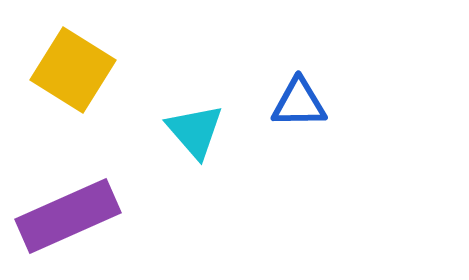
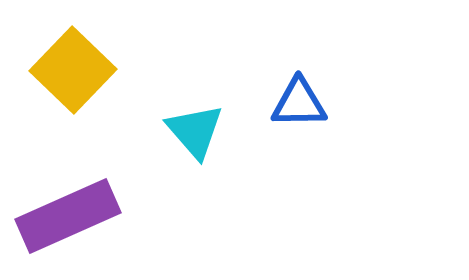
yellow square: rotated 12 degrees clockwise
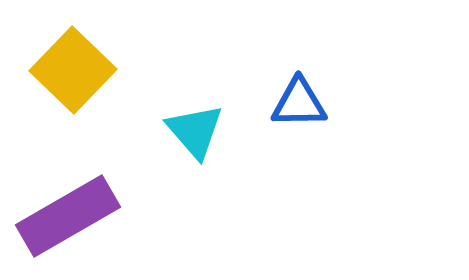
purple rectangle: rotated 6 degrees counterclockwise
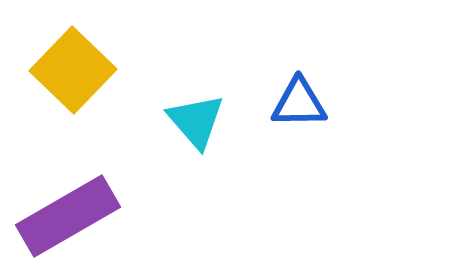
cyan triangle: moved 1 px right, 10 px up
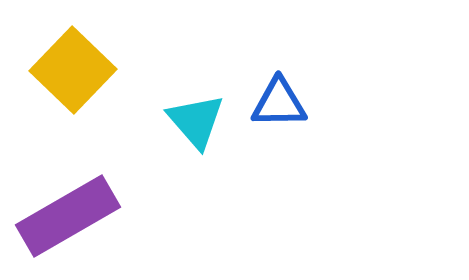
blue triangle: moved 20 px left
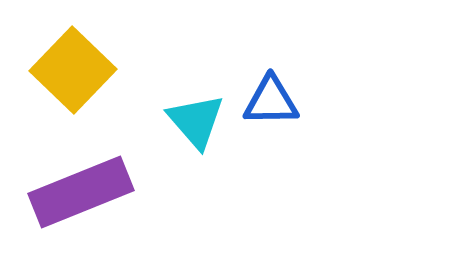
blue triangle: moved 8 px left, 2 px up
purple rectangle: moved 13 px right, 24 px up; rotated 8 degrees clockwise
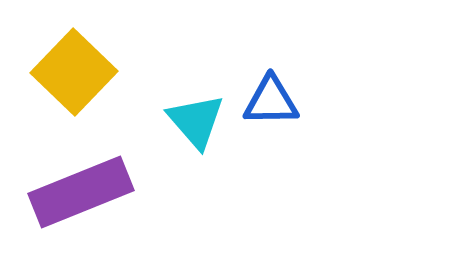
yellow square: moved 1 px right, 2 px down
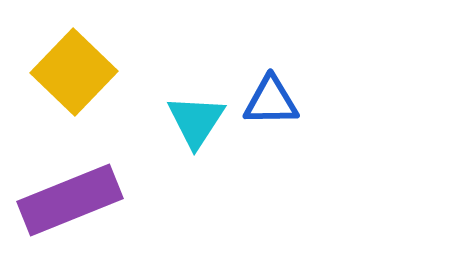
cyan triangle: rotated 14 degrees clockwise
purple rectangle: moved 11 px left, 8 px down
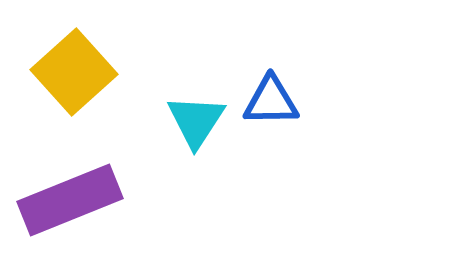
yellow square: rotated 4 degrees clockwise
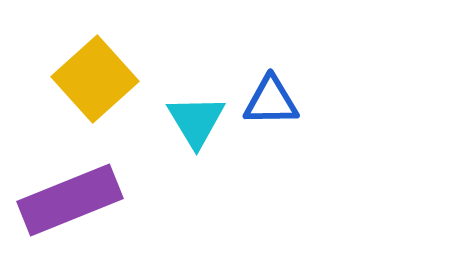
yellow square: moved 21 px right, 7 px down
cyan triangle: rotated 4 degrees counterclockwise
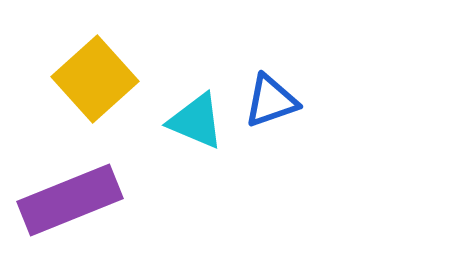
blue triangle: rotated 18 degrees counterclockwise
cyan triangle: rotated 36 degrees counterclockwise
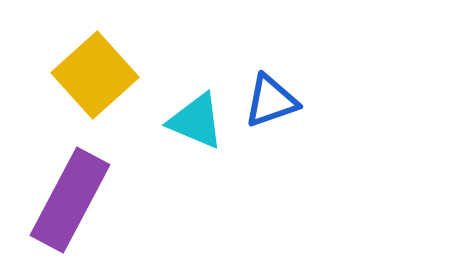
yellow square: moved 4 px up
purple rectangle: rotated 40 degrees counterclockwise
